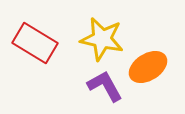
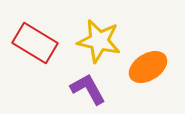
yellow star: moved 3 px left, 2 px down
purple L-shape: moved 17 px left, 3 px down
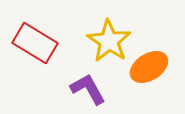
yellow star: moved 10 px right; rotated 21 degrees clockwise
orange ellipse: moved 1 px right
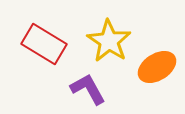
red rectangle: moved 9 px right, 1 px down
orange ellipse: moved 8 px right
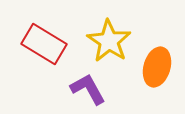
orange ellipse: rotated 42 degrees counterclockwise
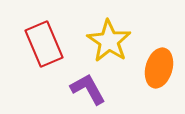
red rectangle: rotated 36 degrees clockwise
orange ellipse: moved 2 px right, 1 px down
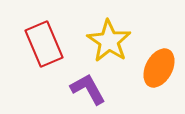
orange ellipse: rotated 12 degrees clockwise
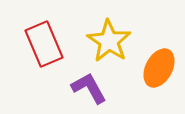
purple L-shape: moved 1 px right, 1 px up
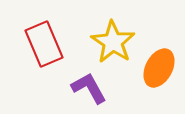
yellow star: moved 4 px right, 1 px down
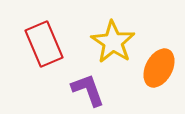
purple L-shape: moved 1 px left, 2 px down; rotated 9 degrees clockwise
